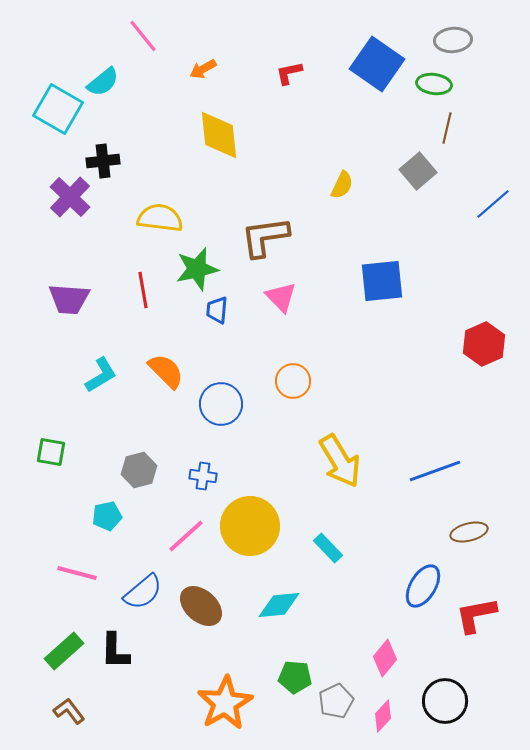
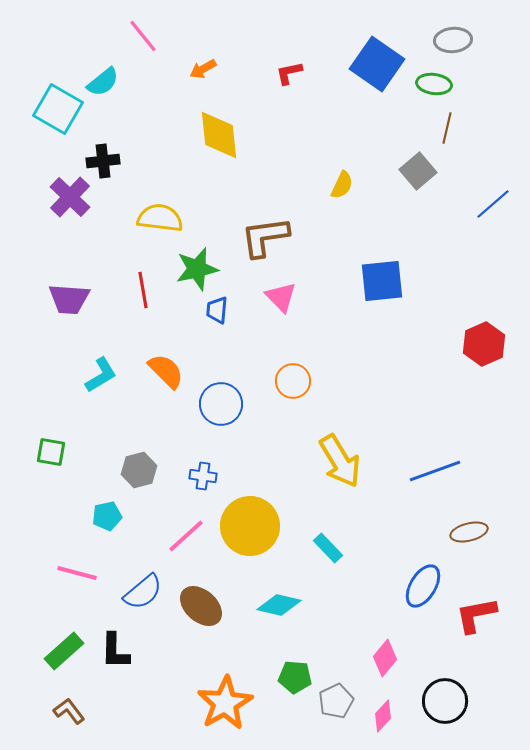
cyan diamond at (279, 605): rotated 18 degrees clockwise
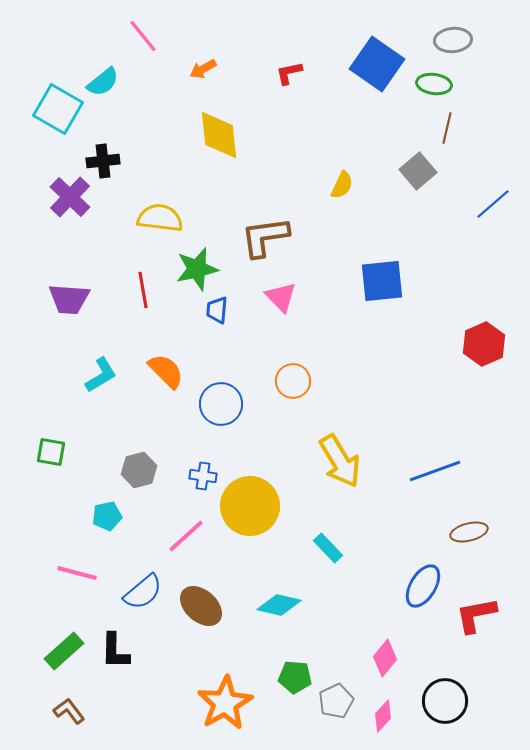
yellow circle at (250, 526): moved 20 px up
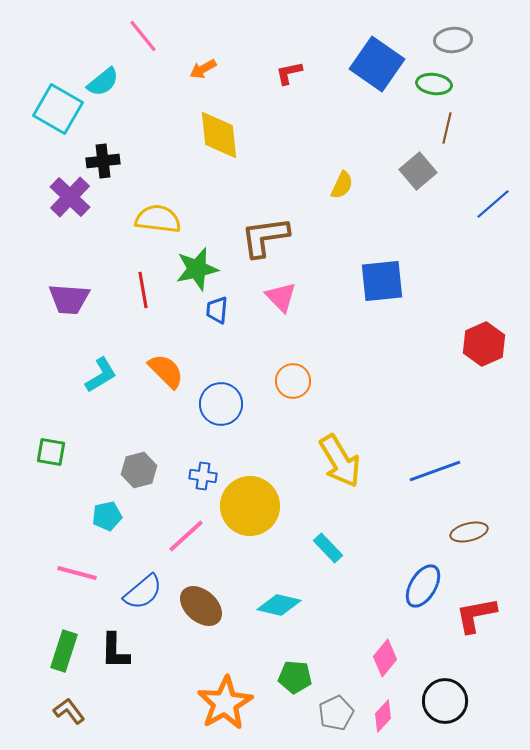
yellow semicircle at (160, 218): moved 2 px left, 1 px down
green rectangle at (64, 651): rotated 30 degrees counterclockwise
gray pentagon at (336, 701): moved 12 px down
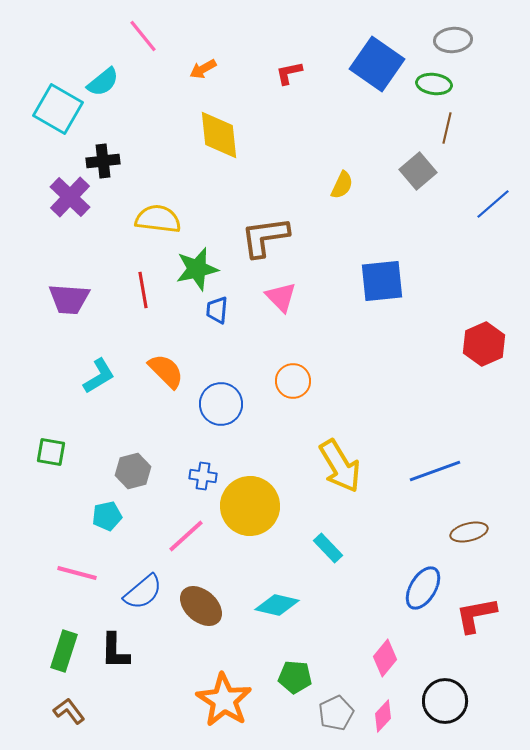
cyan L-shape at (101, 375): moved 2 px left, 1 px down
yellow arrow at (340, 461): moved 5 px down
gray hexagon at (139, 470): moved 6 px left, 1 px down
blue ellipse at (423, 586): moved 2 px down
cyan diamond at (279, 605): moved 2 px left
orange star at (225, 703): moved 1 px left, 3 px up; rotated 10 degrees counterclockwise
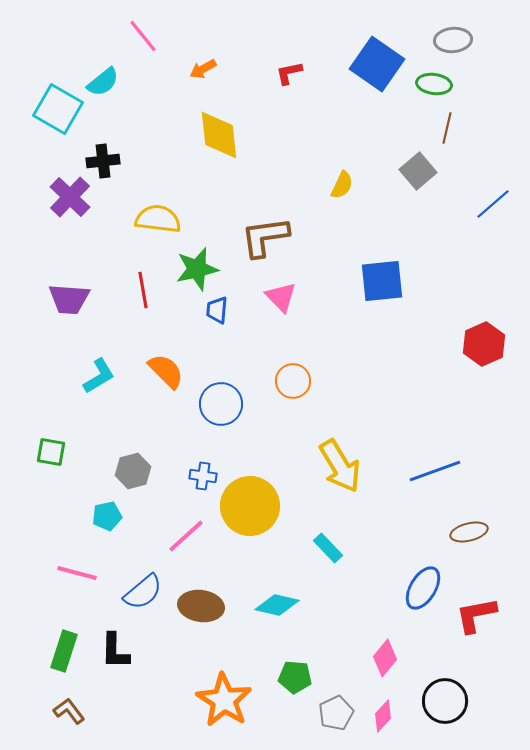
brown ellipse at (201, 606): rotated 33 degrees counterclockwise
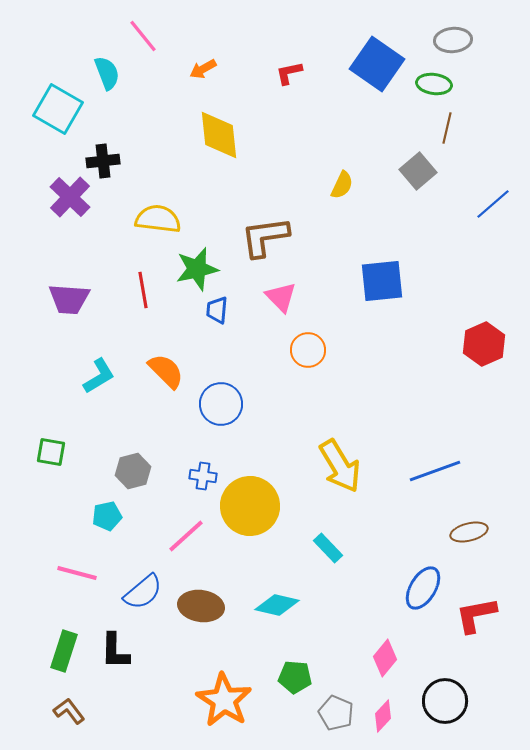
cyan semicircle at (103, 82): moved 4 px right, 9 px up; rotated 72 degrees counterclockwise
orange circle at (293, 381): moved 15 px right, 31 px up
gray pentagon at (336, 713): rotated 24 degrees counterclockwise
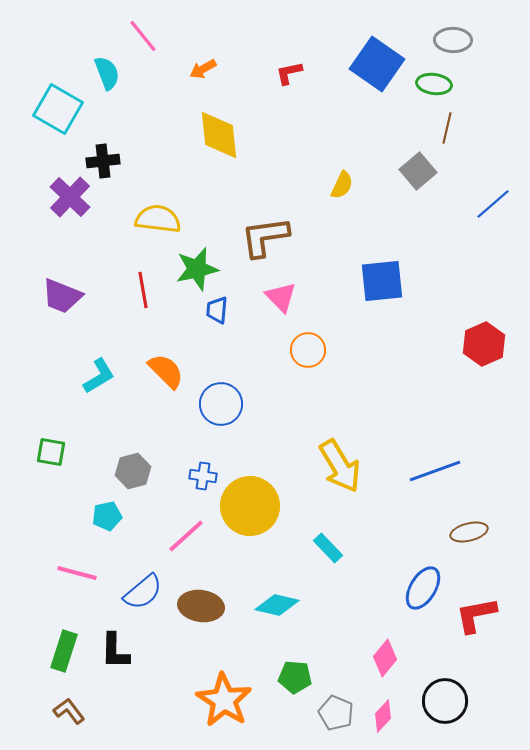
gray ellipse at (453, 40): rotated 6 degrees clockwise
purple trapezoid at (69, 299): moved 7 px left, 3 px up; rotated 18 degrees clockwise
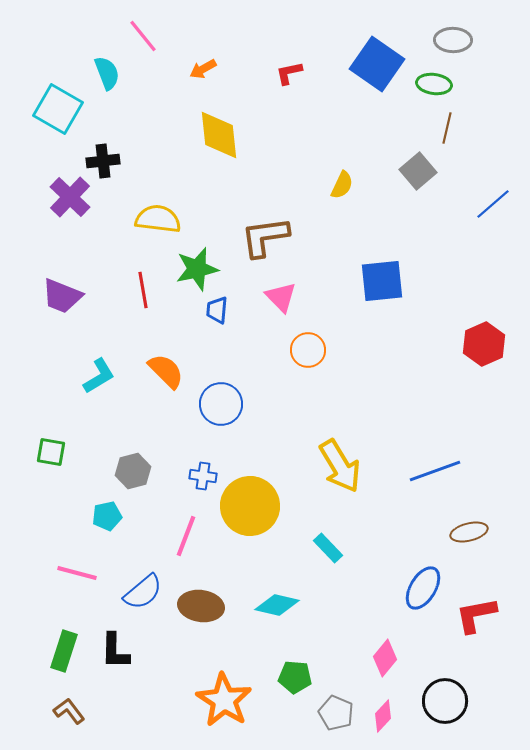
pink line at (186, 536): rotated 27 degrees counterclockwise
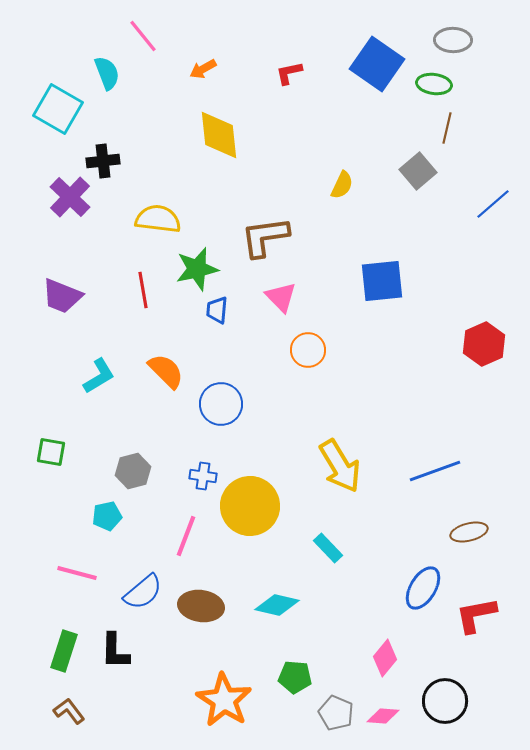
pink diamond at (383, 716): rotated 52 degrees clockwise
